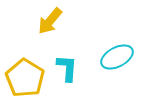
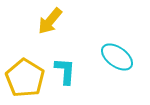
cyan ellipse: rotated 64 degrees clockwise
cyan L-shape: moved 2 px left, 3 px down
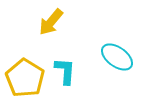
yellow arrow: moved 1 px right, 1 px down
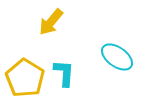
cyan L-shape: moved 1 px left, 2 px down
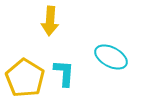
yellow arrow: moved 1 px left, 1 px up; rotated 36 degrees counterclockwise
cyan ellipse: moved 6 px left; rotated 8 degrees counterclockwise
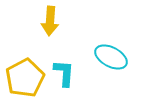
yellow pentagon: rotated 12 degrees clockwise
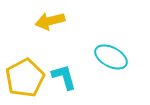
yellow arrow: rotated 72 degrees clockwise
cyan L-shape: moved 4 px down; rotated 20 degrees counterclockwise
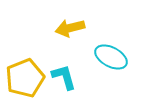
yellow arrow: moved 20 px right, 7 px down
yellow pentagon: rotated 6 degrees clockwise
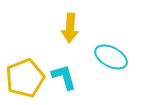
yellow arrow: rotated 72 degrees counterclockwise
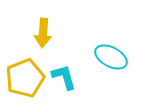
yellow arrow: moved 27 px left, 5 px down
